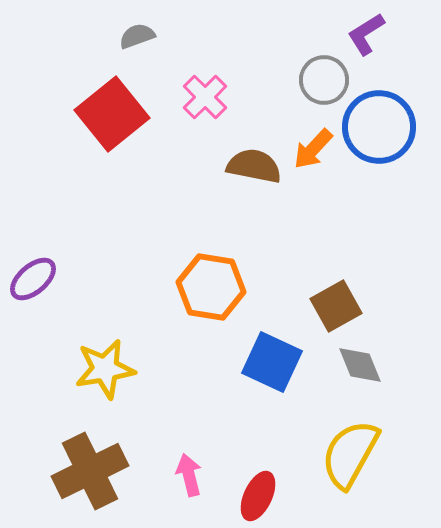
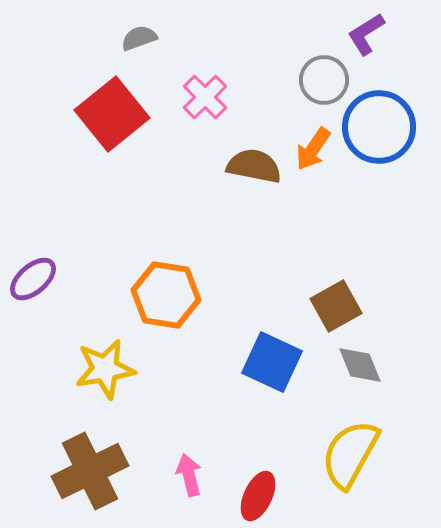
gray semicircle: moved 2 px right, 2 px down
orange arrow: rotated 9 degrees counterclockwise
orange hexagon: moved 45 px left, 8 px down
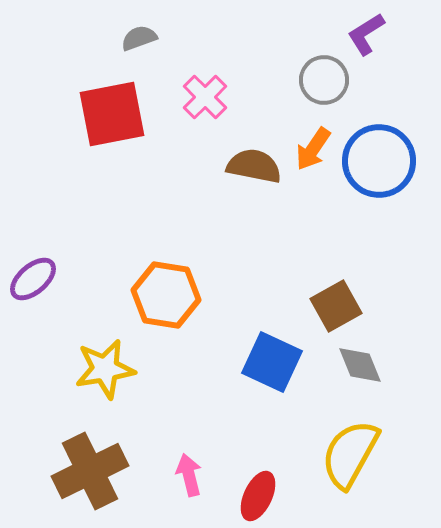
red square: rotated 28 degrees clockwise
blue circle: moved 34 px down
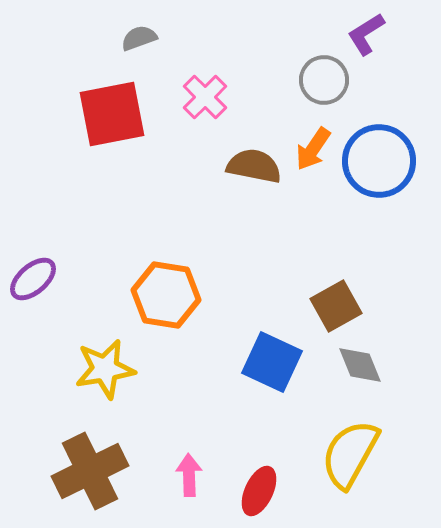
pink arrow: rotated 12 degrees clockwise
red ellipse: moved 1 px right, 5 px up
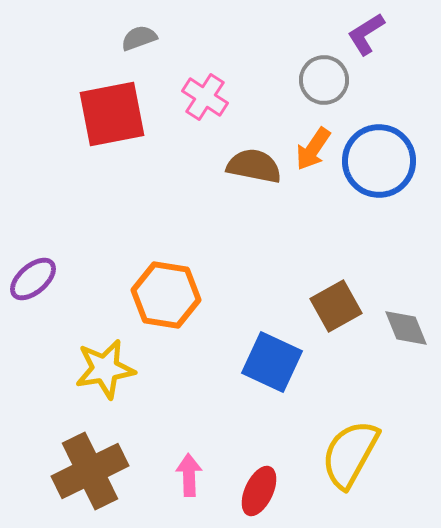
pink cross: rotated 12 degrees counterclockwise
gray diamond: moved 46 px right, 37 px up
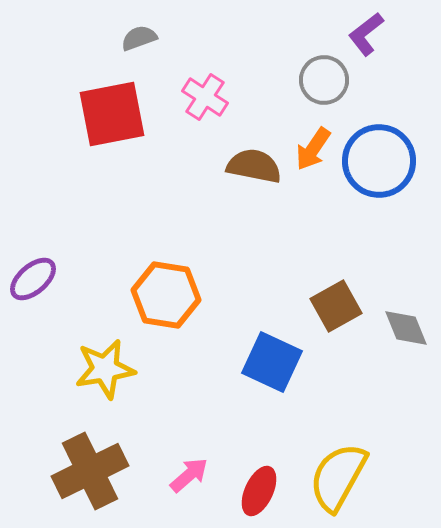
purple L-shape: rotated 6 degrees counterclockwise
yellow semicircle: moved 12 px left, 23 px down
pink arrow: rotated 51 degrees clockwise
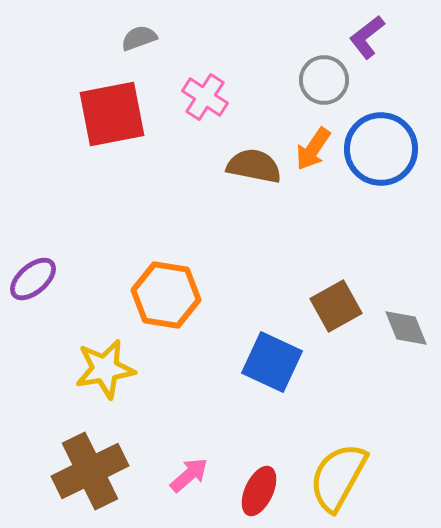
purple L-shape: moved 1 px right, 3 px down
blue circle: moved 2 px right, 12 px up
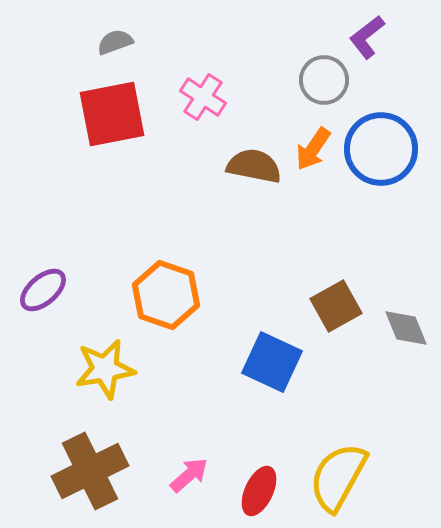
gray semicircle: moved 24 px left, 4 px down
pink cross: moved 2 px left
purple ellipse: moved 10 px right, 11 px down
orange hexagon: rotated 10 degrees clockwise
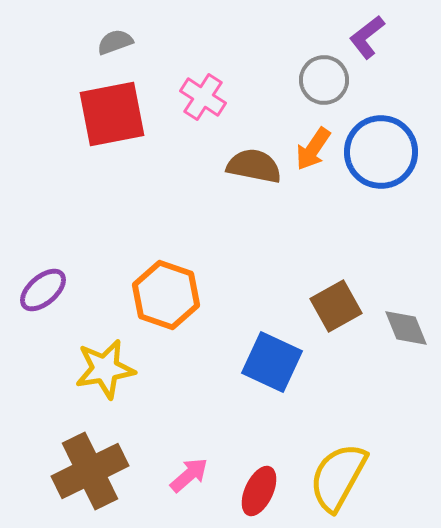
blue circle: moved 3 px down
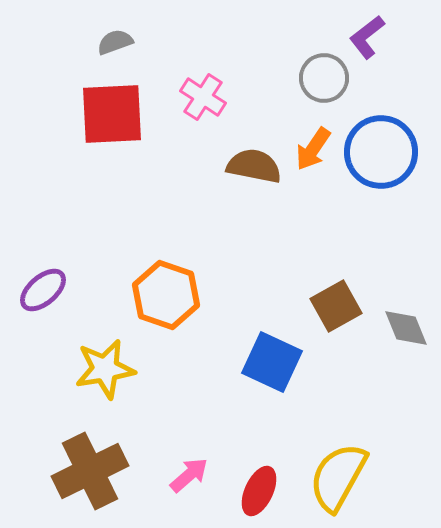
gray circle: moved 2 px up
red square: rotated 8 degrees clockwise
